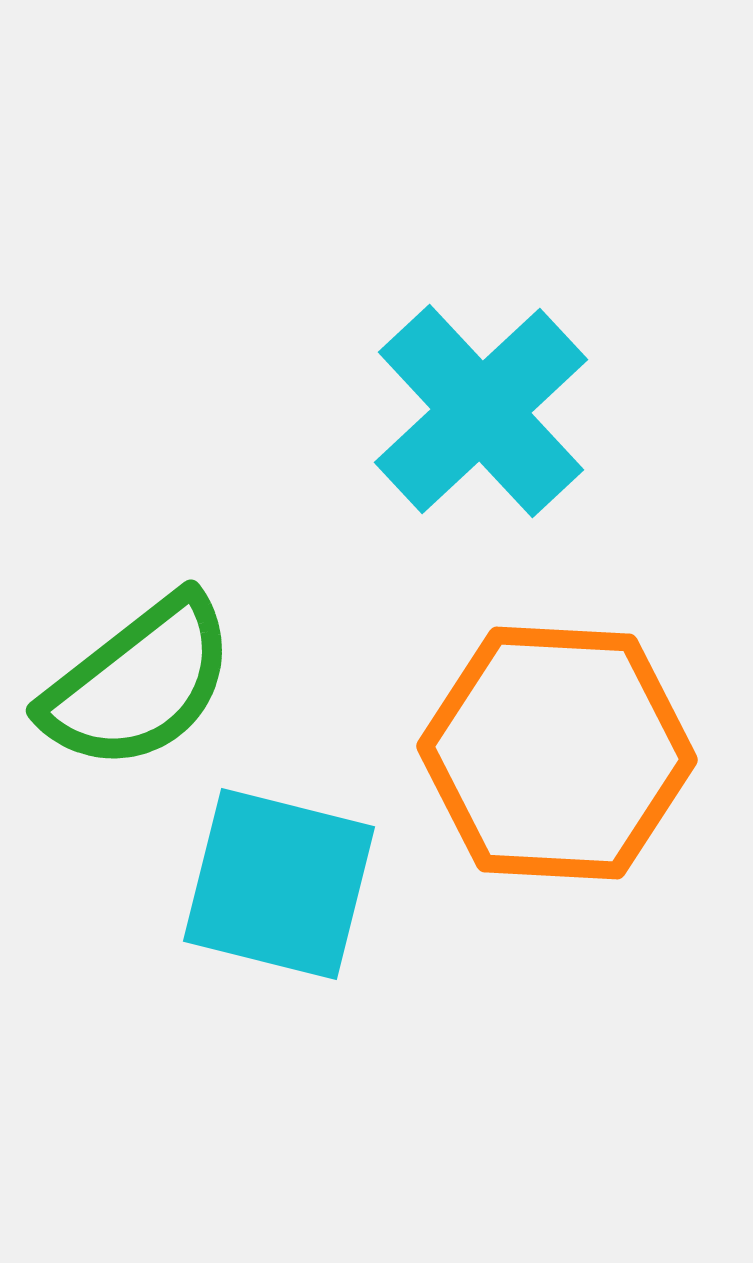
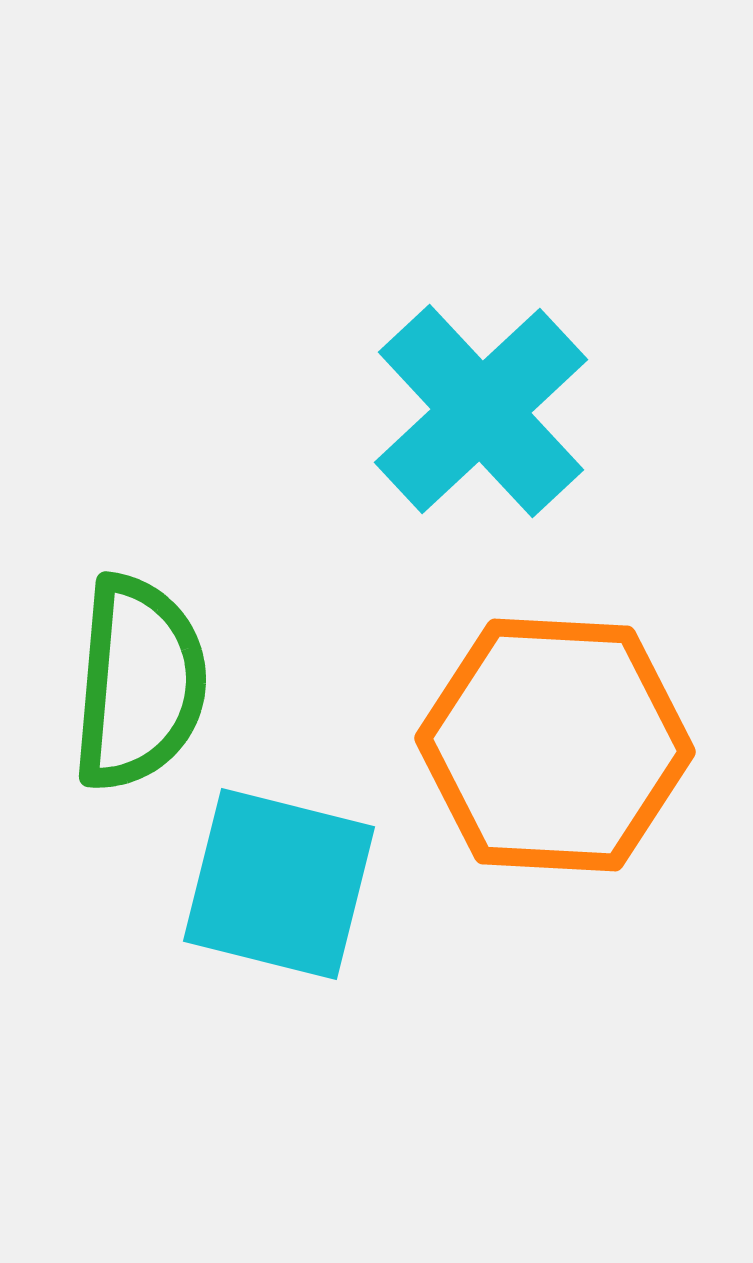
green semicircle: rotated 47 degrees counterclockwise
orange hexagon: moved 2 px left, 8 px up
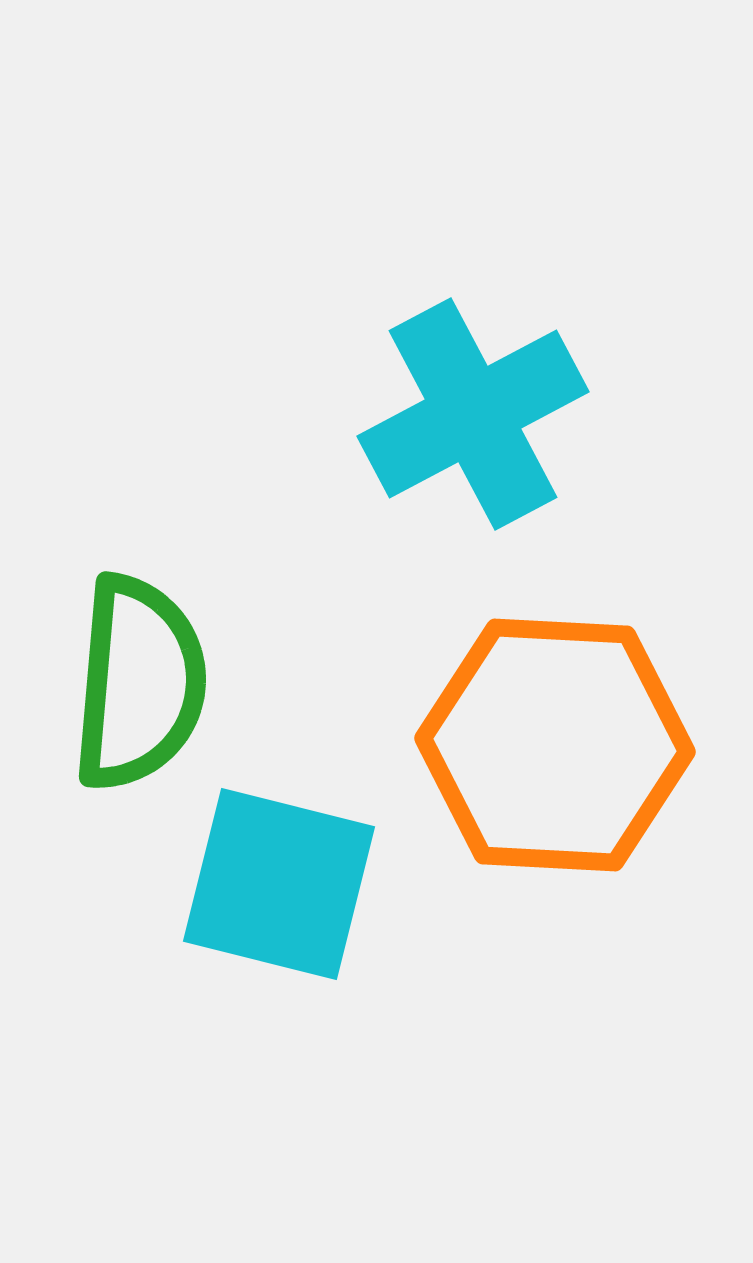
cyan cross: moved 8 px left, 3 px down; rotated 15 degrees clockwise
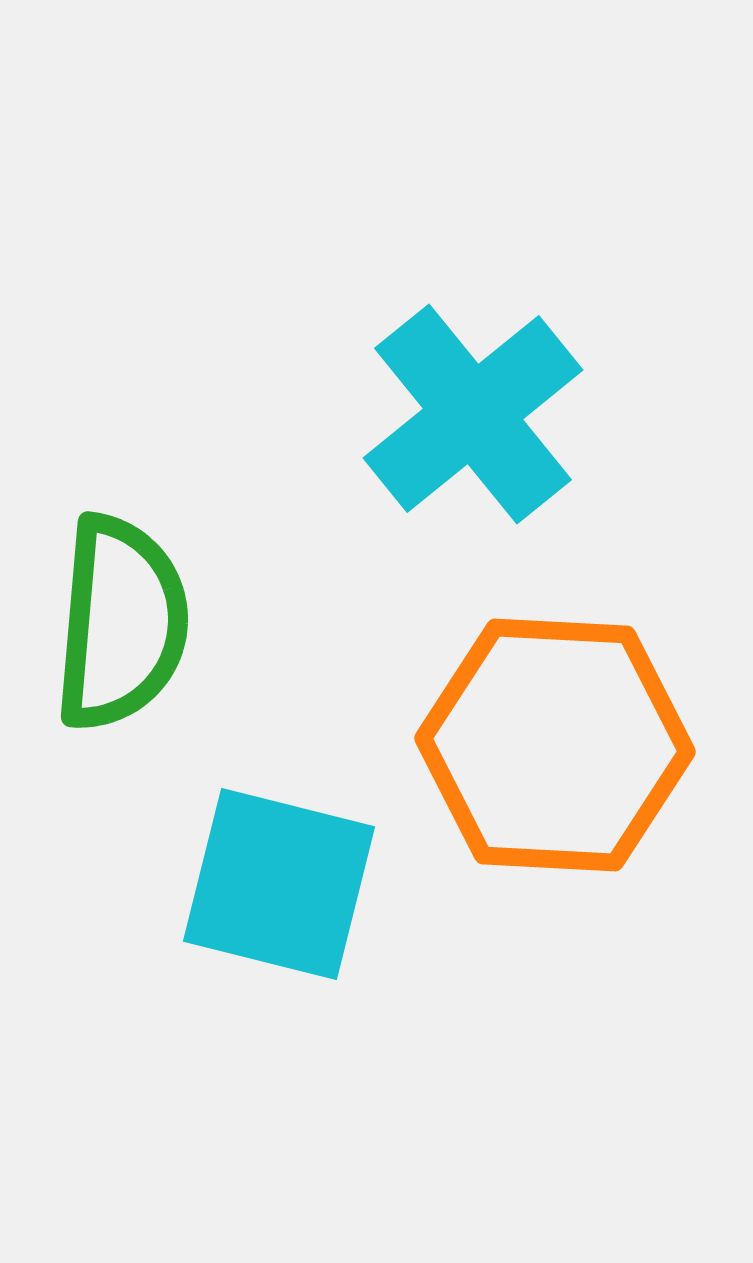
cyan cross: rotated 11 degrees counterclockwise
green semicircle: moved 18 px left, 60 px up
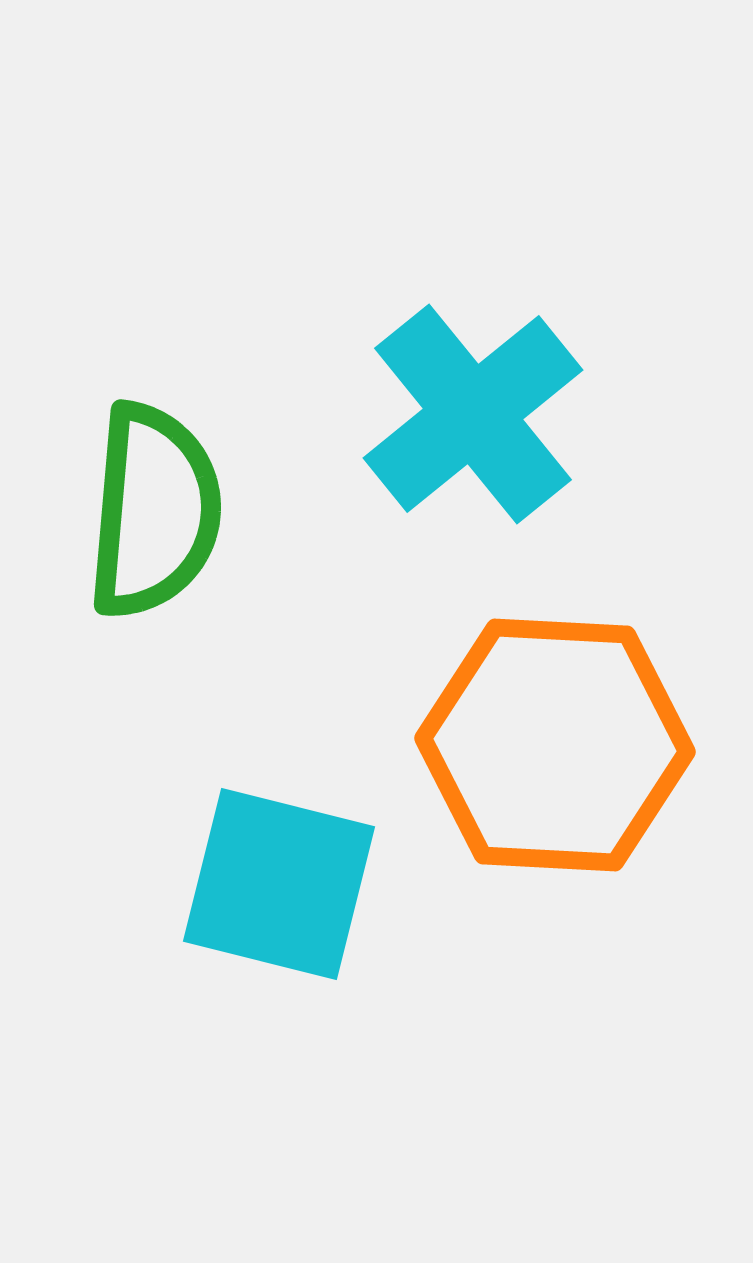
green semicircle: moved 33 px right, 112 px up
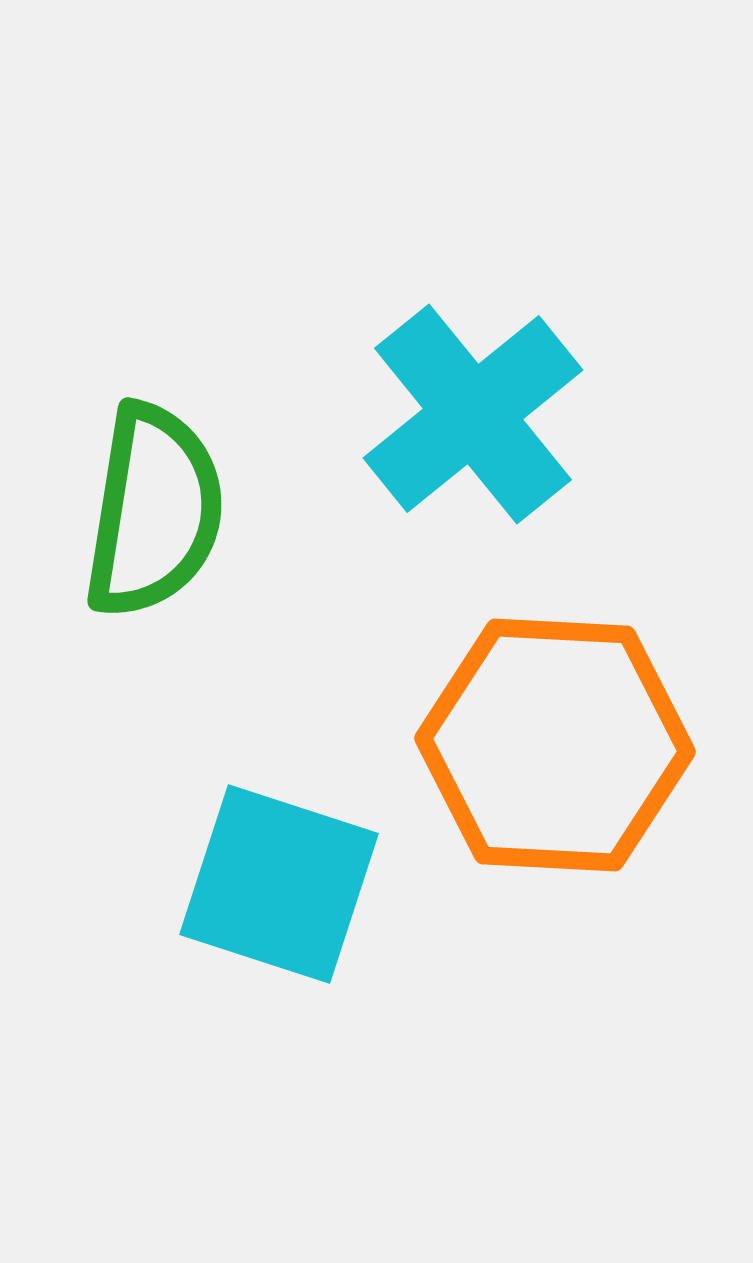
green semicircle: rotated 4 degrees clockwise
cyan square: rotated 4 degrees clockwise
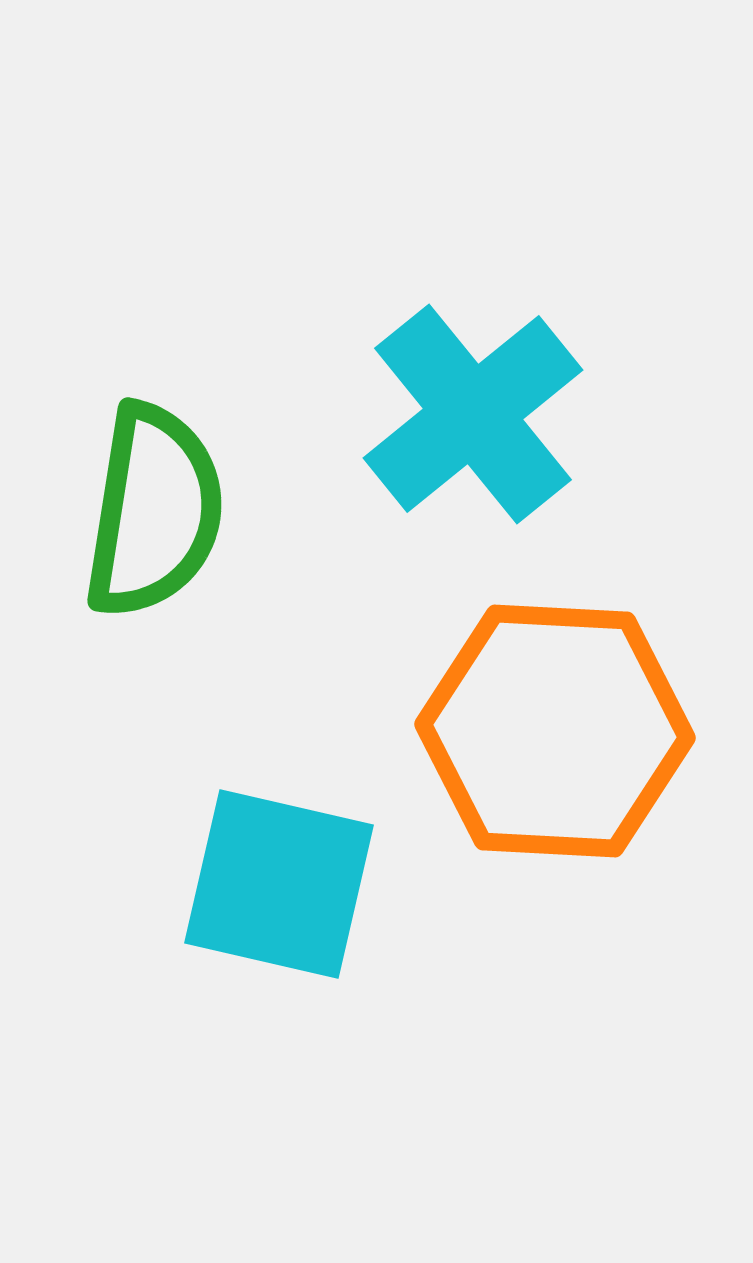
orange hexagon: moved 14 px up
cyan square: rotated 5 degrees counterclockwise
